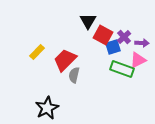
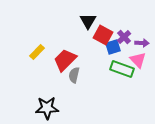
pink triangle: rotated 48 degrees counterclockwise
black star: rotated 25 degrees clockwise
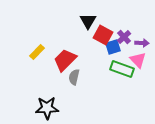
gray semicircle: moved 2 px down
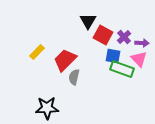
blue square: moved 9 px down; rotated 28 degrees clockwise
pink triangle: moved 1 px right, 1 px up
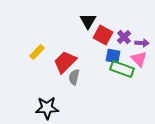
red trapezoid: moved 2 px down
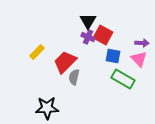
purple cross: moved 36 px left; rotated 24 degrees counterclockwise
green rectangle: moved 1 px right, 10 px down; rotated 10 degrees clockwise
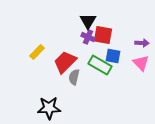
red square: rotated 18 degrees counterclockwise
pink triangle: moved 2 px right, 4 px down
green rectangle: moved 23 px left, 14 px up
black star: moved 2 px right
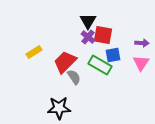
purple cross: rotated 16 degrees clockwise
yellow rectangle: moved 3 px left; rotated 14 degrees clockwise
blue square: moved 1 px up; rotated 21 degrees counterclockwise
pink triangle: rotated 18 degrees clockwise
gray semicircle: rotated 133 degrees clockwise
black star: moved 10 px right
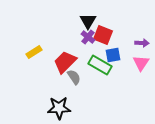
red square: rotated 12 degrees clockwise
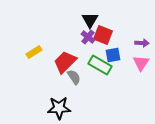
black triangle: moved 2 px right, 1 px up
